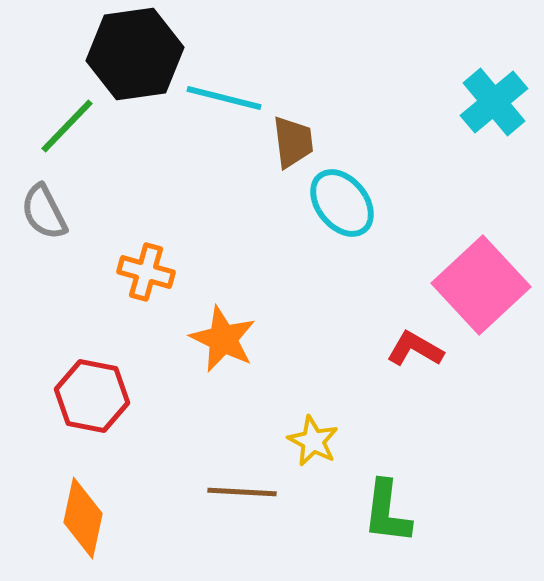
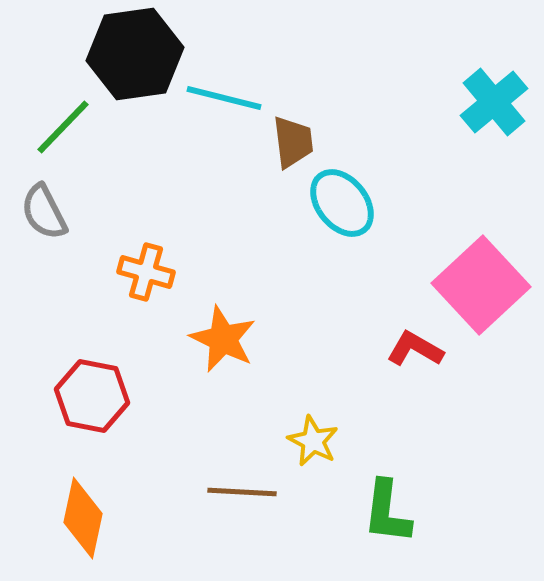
green line: moved 4 px left, 1 px down
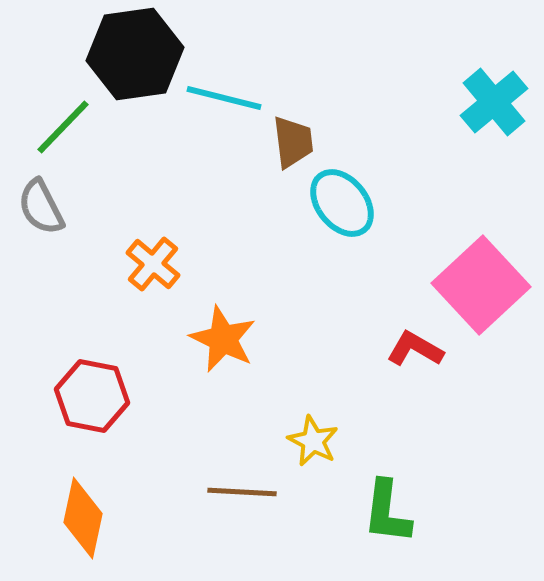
gray semicircle: moved 3 px left, 5 px up
orange cross: moved 7 px right, 8 px up; rotated 24 degrees clockwise
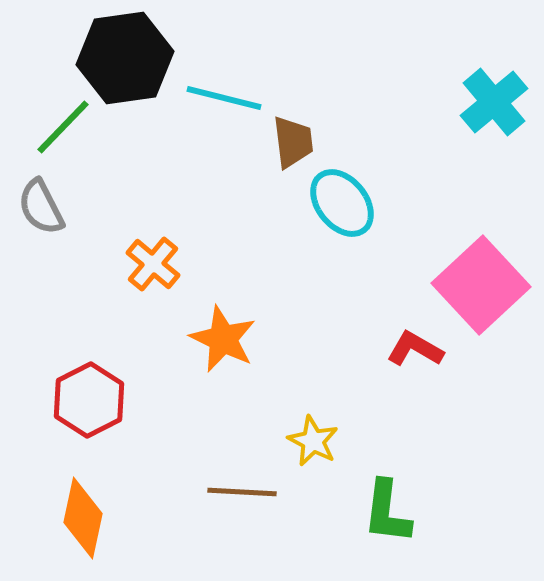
black hexagon: moved 10 px left, 4 px down
red hexagon: moved 3 px left, 4 px down; rotated 22 degrees clockwise
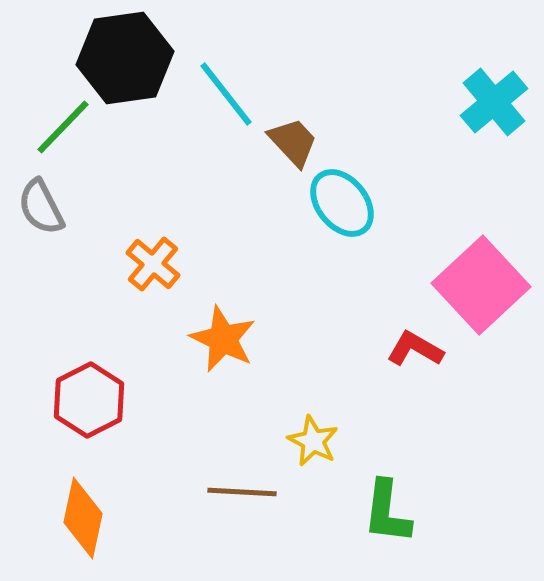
cyan line: moved 2 px right, 4 px up; rotated 38 degrees clockwise
brown trapezoid: rotated 36 degrees counterclockwise
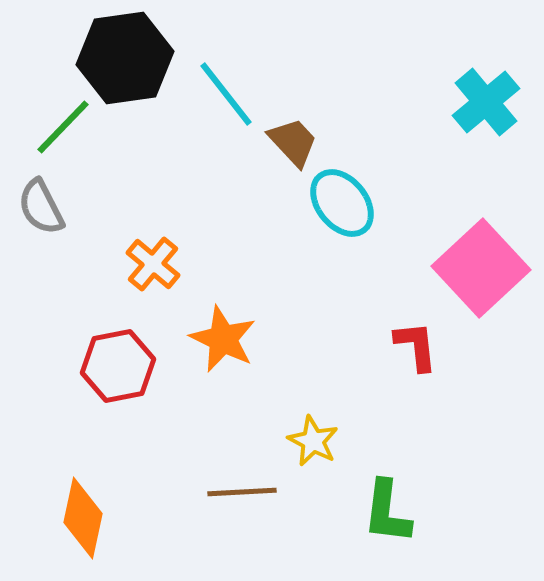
cyan cross: moved 8 px left
pink square: moved 17 px up
red L-shape: moved 1 px right, 3 px up; rotated 54 degrees clockwise
red hexagon: moved 29 px right, 34 px up; rotated 16 degrees clockwise
brown line: rotated 6 degrees counterclockwise
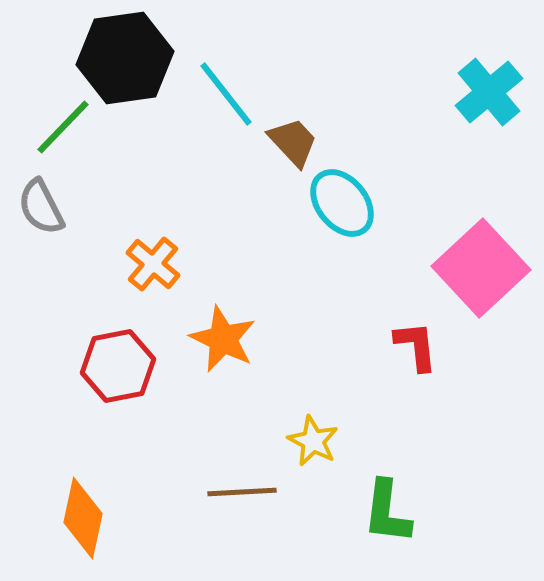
cyan cross: moved 3 px right, 10 px up
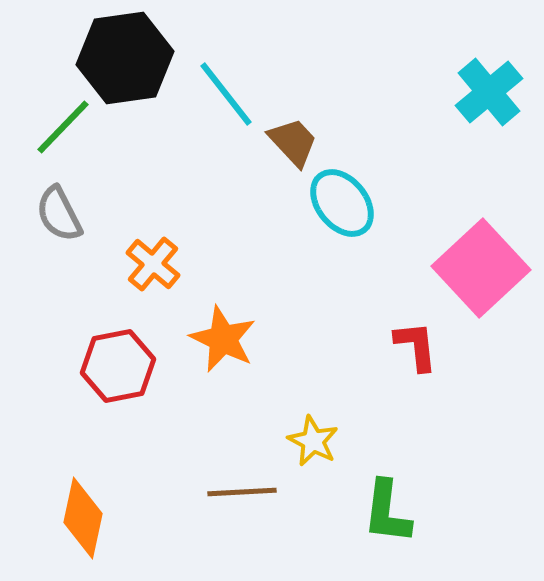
gray semicircle: moved 18 px right, 7 px down
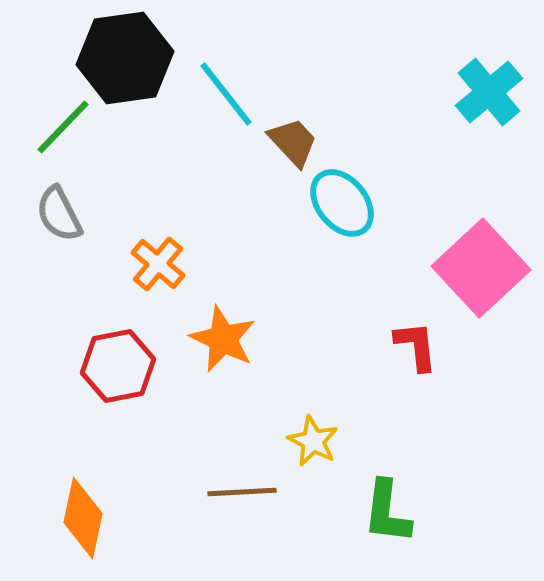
orange cross: moved 5 px right
